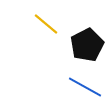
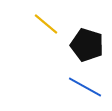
black pentagon: rotated 28 degrees counterclockwise
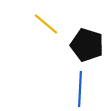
blue line: moved 5 px left, 2 px down; rotated 64 degrees clockwise
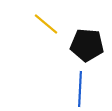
black pentagon: rotated 12 degrees counterclockwise
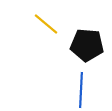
blue line: moved 1 px right, 1 px down
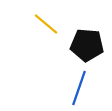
blue line: moved 2 px left, 2 px up; rotated 16 degrees clockwise
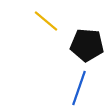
yellow line: moved 3 px up
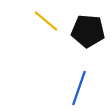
black pentagon: moved 1 px right, 14 px up
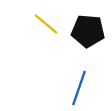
yellow line: moved 3 px down
